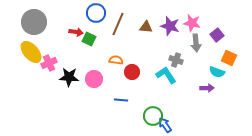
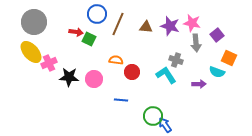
blue circle: moved 1 px right, 1 px down
purple arrow: moved 8 px left, 4 px up
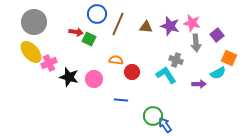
cyan semicircle: moved 1 px right, 1 px down; rotated 49 degrees counterclockwise
black star: rotated 12 degrees clockwise
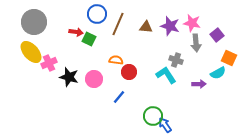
red circle: moved 3 px left
blue line: moved 2 px left, 3 px up; rotated 56 degrees counterclockwise
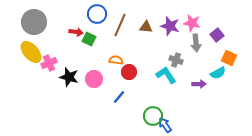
brown line: moved 2 px right, 1 px down
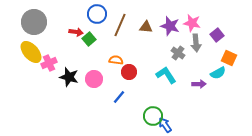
green square: rotated 24 degrees clockwise
gray cross: moved 2 px right, 7 px up; rotated 16 degrees clockwise
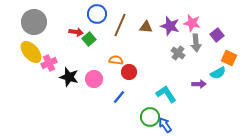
cyan L-shape: moved 19 px down
green circle: moved 3 px left, 1 px down
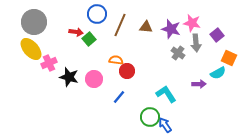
purple star: moved 1 px right, 3 px down
yellow ellipse: moved 3 px up
red circle: moved 2 px left, 1 px up
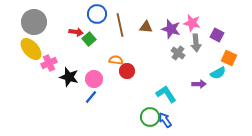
brown line: rotated 35 degrees counterclockwise
purple square: rotated 24 degrees counterclockwise
blue line: moved 28 px left
blue arrow: moved 5 px up
